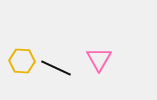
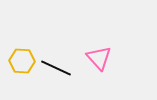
pink triangle: moved 1 px up; rotated 12 degrees counterclockwise
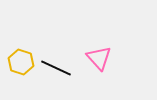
yellow hexagon: moved 1 px left, 1 px down; rotated 15 degrees clockwise
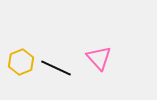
yellow hexagon: rotated 20 degrees clockwise
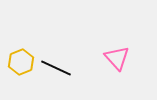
pink triangle: moved 18 px right
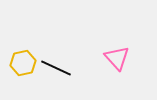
yellow hexagon: moved 2 px right, 1 px down; rotated 10 degrees clockwise
